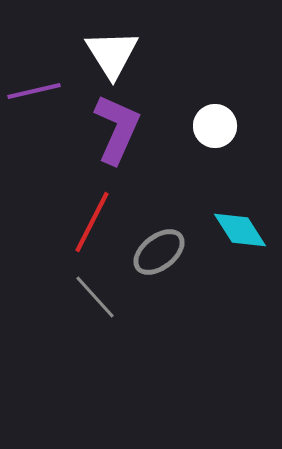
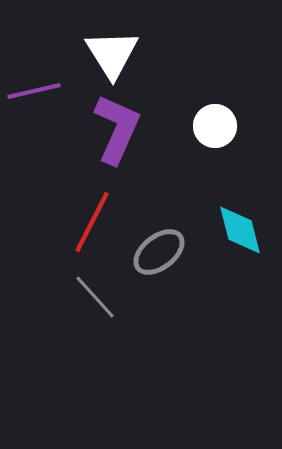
cyan diamond: rotated 18 degrees clockwise
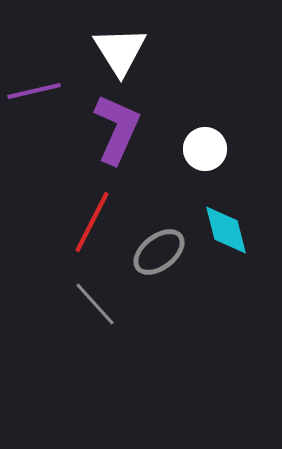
white triangle: moved 8 px right, 3 px up
white circle: moved 10 px left, 23 px down
cyan diamond: moved 14 px left
gray line: moved 7 px down
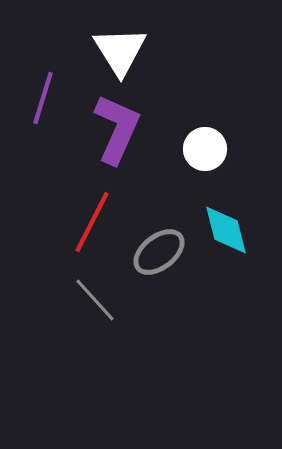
purple line: moved 9 px right, 7 px down; rotated 60 degrees counterclockwise
gray line: moved 4 px up
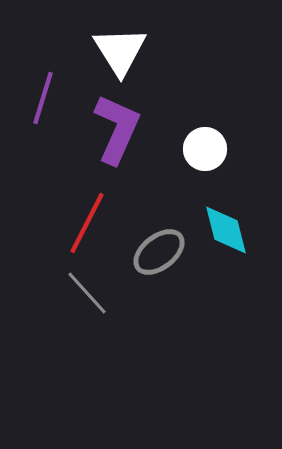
red line: moved 5 px left, 1 px down
gray line: moved 8 px left, 7 px up
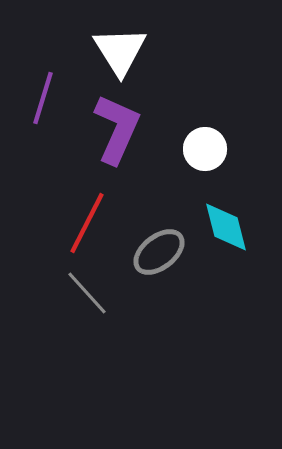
cyan diamond: moved 3 px up
